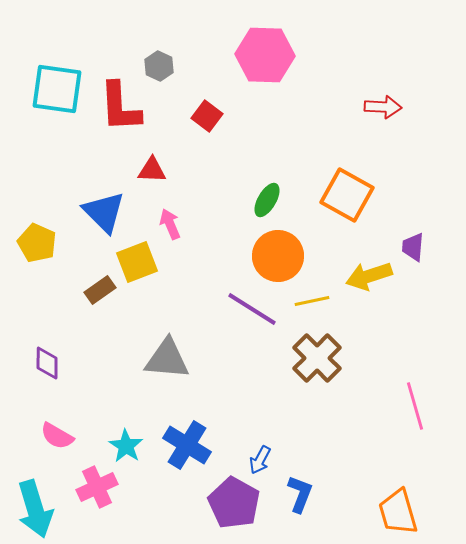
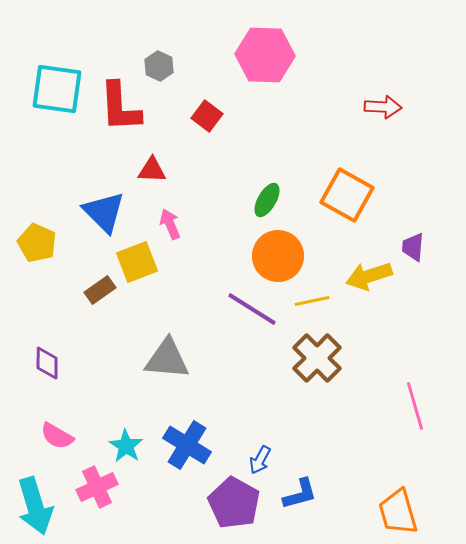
blue L-shape: rotated 54 degrees clockwise
cyan arrow: moved 3 px up
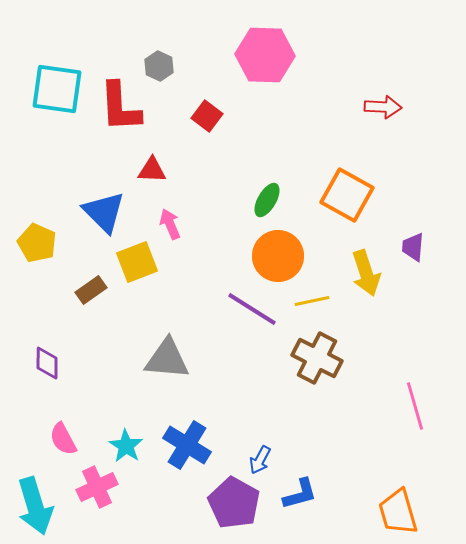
yellow arrow: moved 3 px left, 3 px up; rotated 90 degrees counterclockwise
brown rectangle: moved 9 px left
brown cross: rotated 18 degrees counterclockwise
pink semicircle: moved 6 px right, 3 px down; rotated 32 degrees clockwise
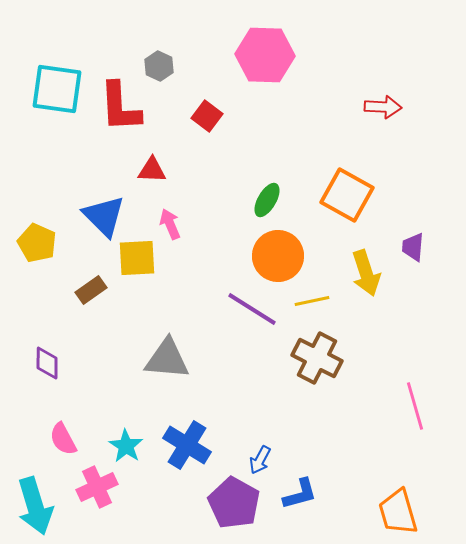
blue triangle: moved 4 px down
yellow square: moved 4 px up; rotated 18 degrees clockwise
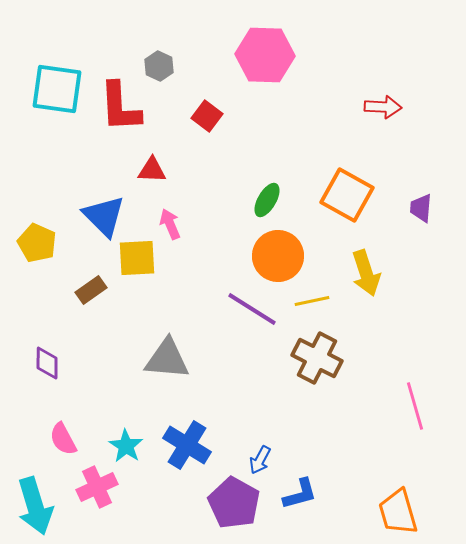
purple trapezoid: moved 8 px right, 39 px up
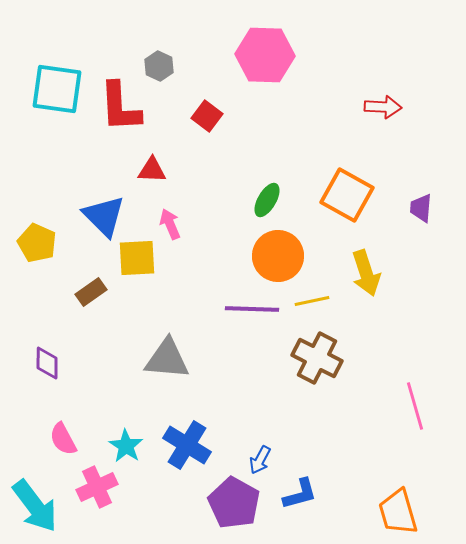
brown rectangle: moved 2 px down
purple line: rotated 30 degrees counterclockwise
cyan arrow: rotated 20 degrees counterclockwise
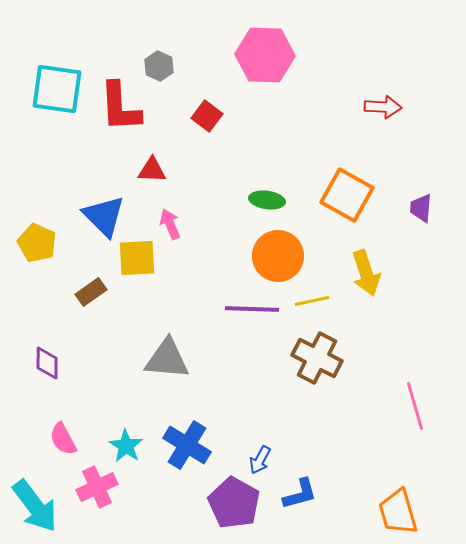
green ellipse: rotated 68 degrees clockwise
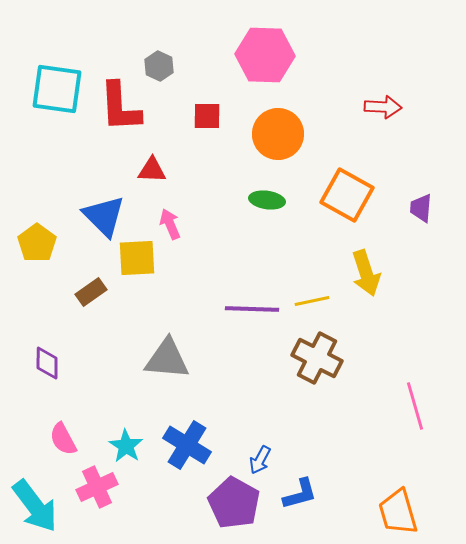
red square: rotated 36 degrees counterclockwise
yellow pentagon: rotated 12 degrees clockwise
orange circle: moved 122 px up
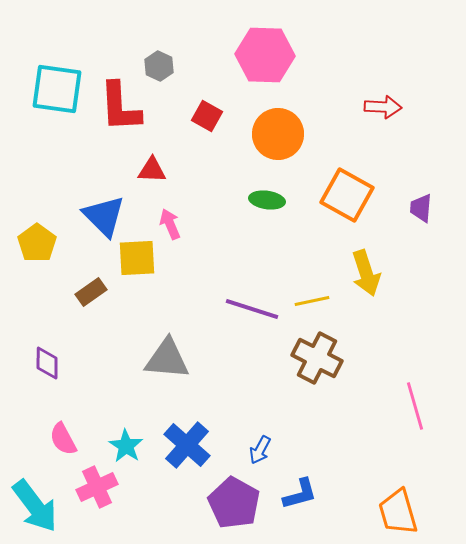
red square: rotated 28 degrees clockwise
purple line: rotated 16 degrees clockwise
blue cross: rotated 9 degrees clockwise
blue arrow: moved 10 px up
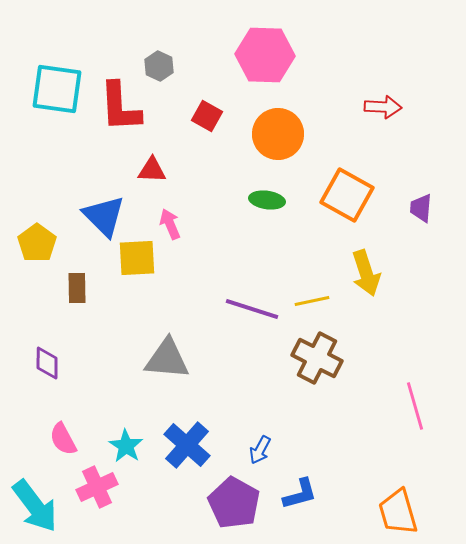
brown rectangle: moved 14 px left, 4 px up; rotated 56 degrees counterclockwise
